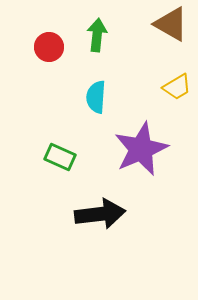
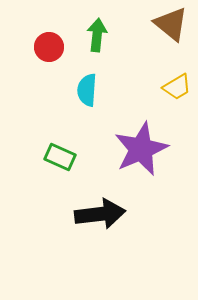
brown triangle: rotated 9 degrees clockwise
cyan semicircle: moved 9 px left, 7 px up
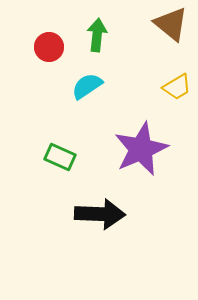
cyan semicircle: moved 4 px up; rotated 52 degrees clockwise
black arrow: rotated 9 degrees clockwise
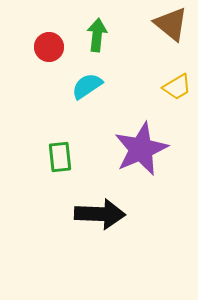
green rectangle: rotated 60 degrees clockwise
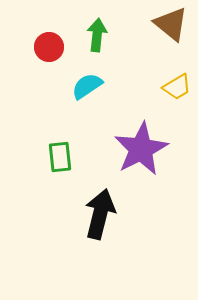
purple star: rotated 4 degrees counterclockwise
black arrow: rotated 78 degrees counterclockwise
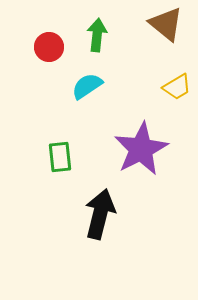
brown triangle: moved 5 px left
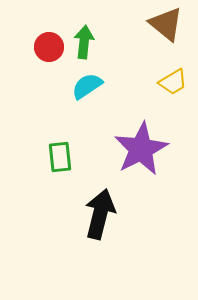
green arrow: moved 13 px left, 7 px down
yellow trapezoid: moved 4 px left, 5 px up
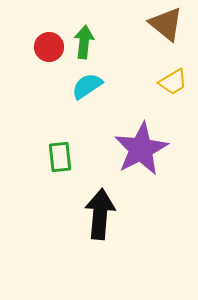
black arrow: rotated 9 degrees counterclockwise
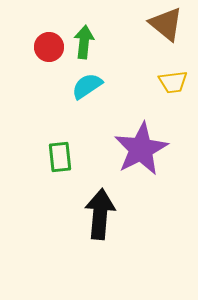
yellow trapezoid: rotated 24 degrees clockwise
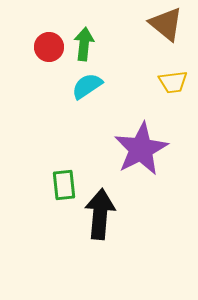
green arrow: moved 2 px down
green rectangle: moved 4 px right, 28 px down
